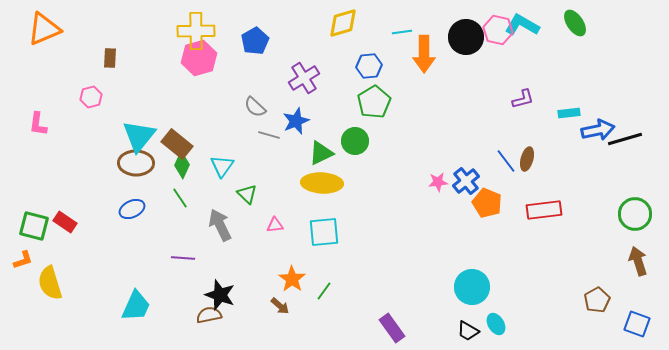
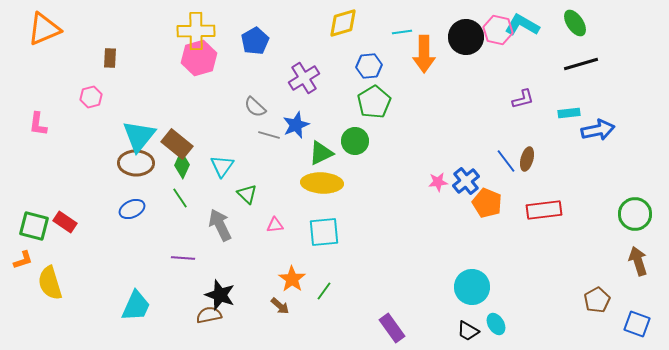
blue star at (296, 121): moved 4 px down
black line at (625, 139): moved 44 px left, 75 px up
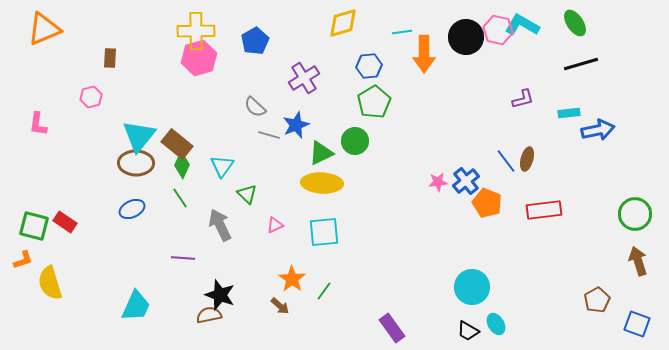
pink triangle at (275, 225): rotated 18 degrees counterclockwise
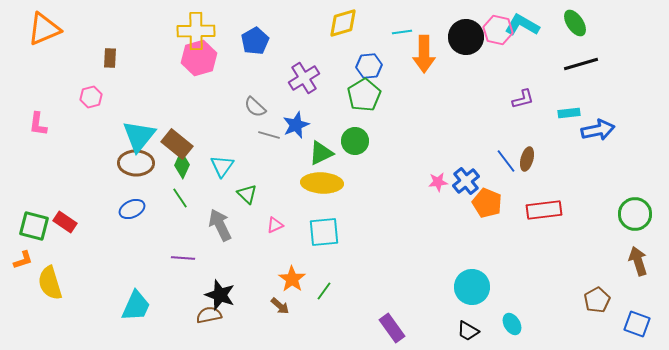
green pentagon at (374, 102): moved 10 px left, 7 px up
cyan ellipse at (496, 324): moved 16 px right
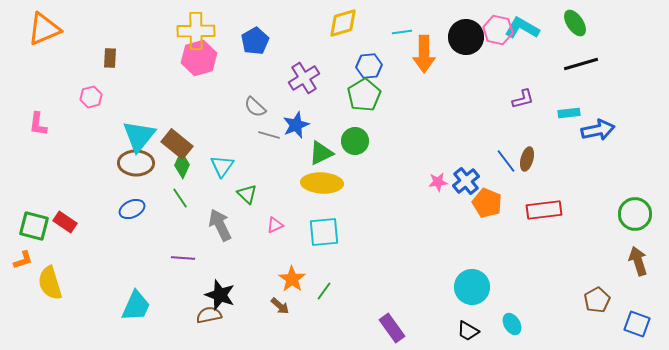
cyan L-shape at (522, 25): moved 3 px down
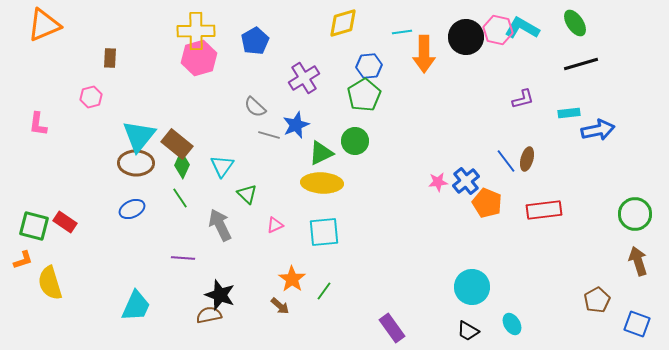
orange triangle at (44, 29): moved 4 px up
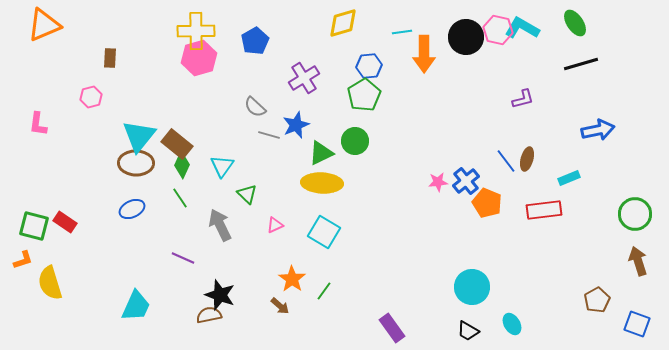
cyan rectangle at (569, 113): moved 65 px down; rotated 15 degrees counterclockwise
cyan square at (324, 232): rotated 36 degrees clockwise
purple line at (183, 258): rotated 20 degrees clockwise
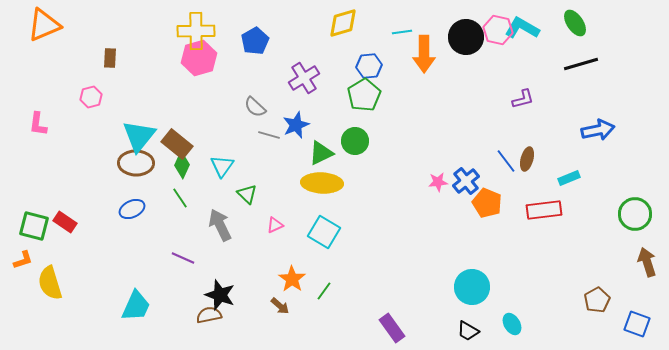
brown arrow at (638, 261): moved 9 px right, 1 px down
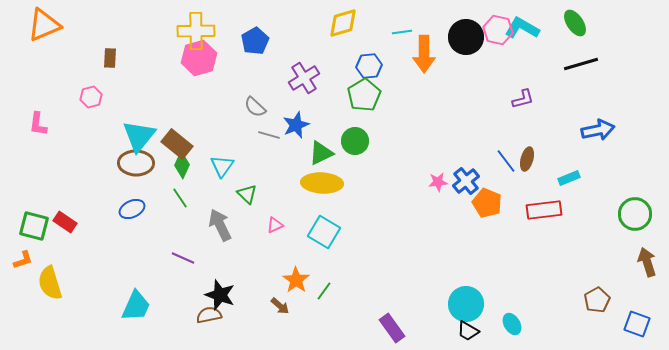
orange star at (292, 279): moved 4 px right, 1 px down
cyan circle at (472, 287): moved 6 px left, 17 px down
